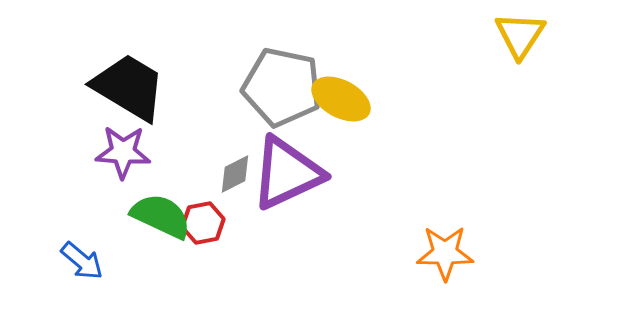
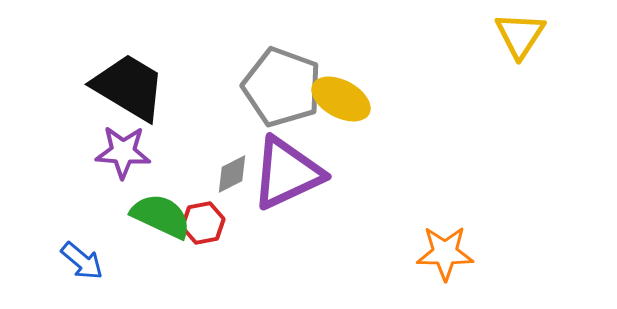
gray pentagon: rotated 8 degrees clockwise
gray diamond: moved 3 px left
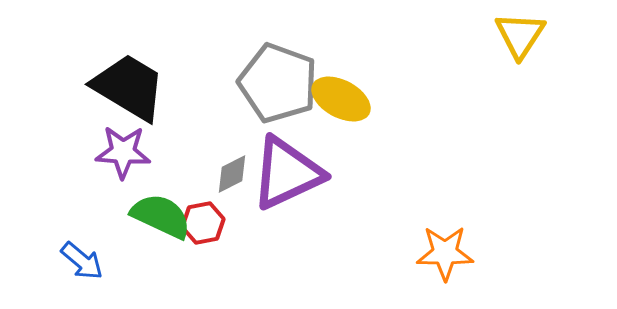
gray pentagon: moved 4 px left, 4 px up
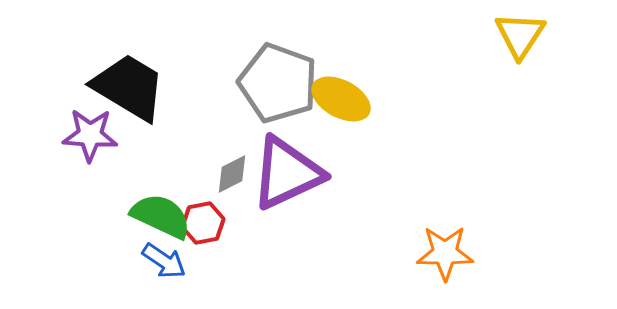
purple star: moved 33 px left, 17 px up
blue arrow: moved 82 px right; rotated 6 degrees counterclockwise
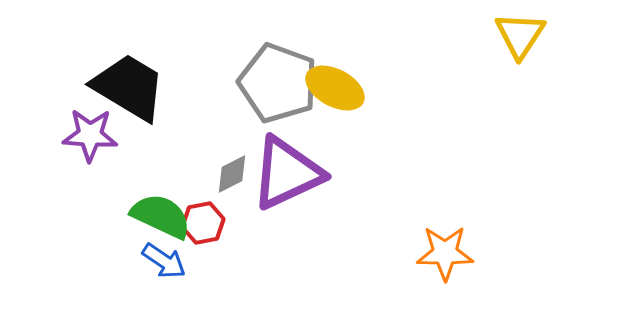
yellow ellipse: moved 6 px left, 11 px up
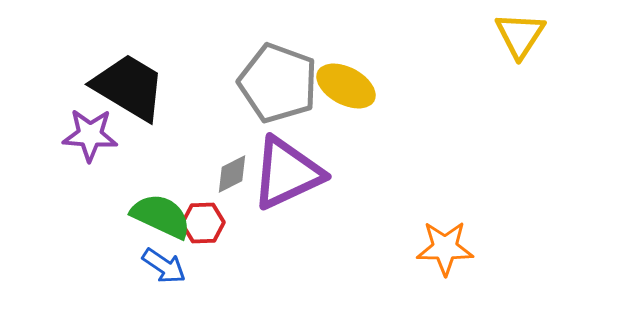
yellow ellipse: moved 11 px right, 2 px up
red hexagon: rotated 9 degrees clockwise
orange star: moved 5 px up
blue arrow: moved 5 px down
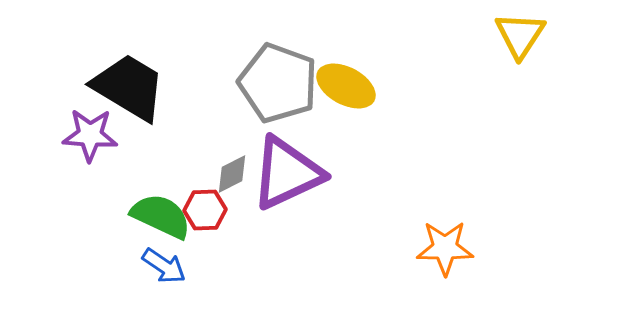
red hexagon: moved 2 px right, 13 px up
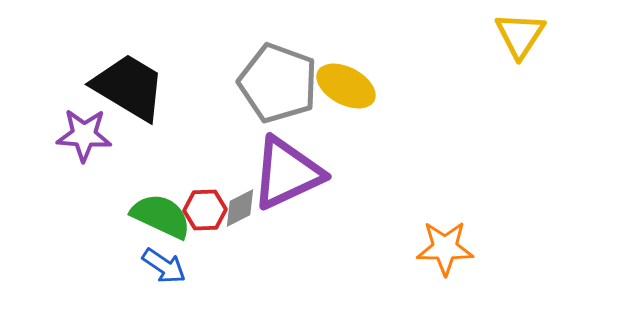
purple star: moved 6 px left
gray diamond: moved 8 px right, 34 px down
